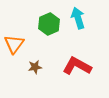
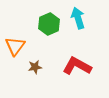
orange triangle: moved 1 px right, 2 px down
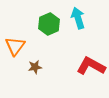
red L-shape: moved 14 px right
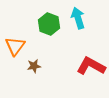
green hexagon: rotated 15 degrees counterclockwise
brown star: moved 1 px left, 1 px up
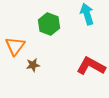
cyan arrow: moved 9 px right, 4 px up
brown star: moved 1 px left, 1 px up
